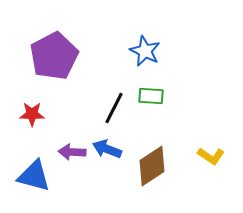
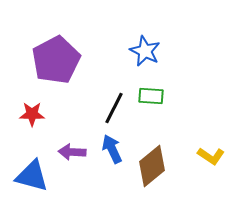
purple pentagon: moved 2 px right, 4 px down
blue arrow: moved 5 px right; rotated 44 degrees clockwise
brown diamond: rotated 6 degrees counterclockwise
blue triangle: moved 2 px left
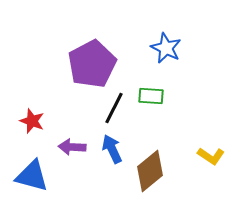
blue star: moved 21 px right, 3 px up
purple pentagon: moved 36 px right, 4 px down
red star: moved 7 px down; rotated 20 degrees clockwise
purple arrow: moved 5 px up
brown diamond: moved 2 px left, 5 px down
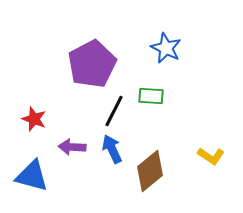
black line: moved 3 px down
red star: moved 2 px right, 2 px up
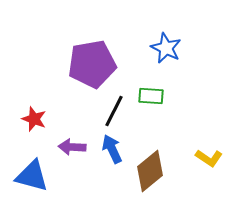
purple pentagon: rotated 18 degrees clockwise
yellow L-shape: moved 2 px left, 2 px down
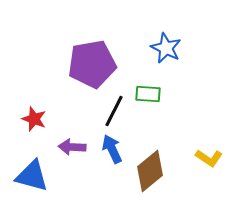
green rectangle: moved 3 px left, 2 px up
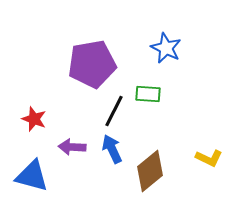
yellow L-shape: rotated 8 degrees counterclockwise
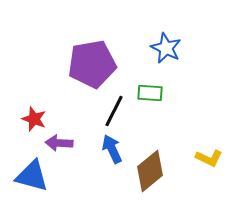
green rectangle: moved 2 px right, 1 px up
purple arrow: moved 13 px left, 4 px up
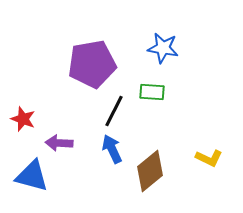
blue star: moved 3 px left; rotated 16 degrees counterclockwise
green rectangle: moved 2 px right, 1 px up
red star: moved 11 px left
